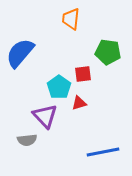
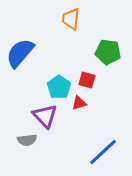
red square: moved 4 px right, 6 px down; rotated 24 degrees clockwise
blue line: rotated 32 degrees counterclockwise
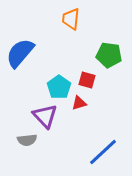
green pentagon: moved 1 px right, 3 px down
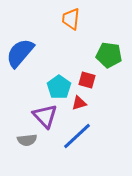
blue line: moved 26 px left, 16 px up
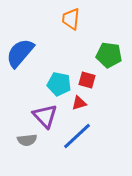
cyan pentagon: moved 3 px up; rotated 25 degrees counterclockwise
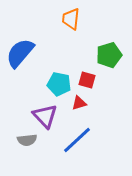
green pentagon: rotated 25 degrees counterclockwise
blue line: moved 4 px down
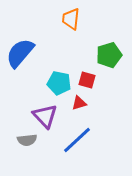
cyan pentagon: moved 1 px up
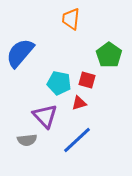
green pentagon: rotated 20 degrees counterclockwise
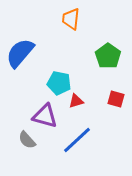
green pentagon: moved 1 px left, 1 px down
red square: moved 29 px right, 19 px down
red triangle: moved 3 px left, 2 px up
purple triangle: rotated 32 degrees counterclockwise
gray semicircle: rotated 54 degrees clockwise
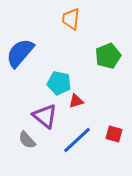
green pentagon: rotated 15 degrees clockwise
red square: moved 2 px left, 35 px down
purple triangle: rotated 24 degrees clockwise
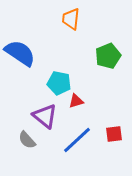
blue semicircle: rotated 84 degrees clockwise
red square: rotated 24 degrees counterclockwise
